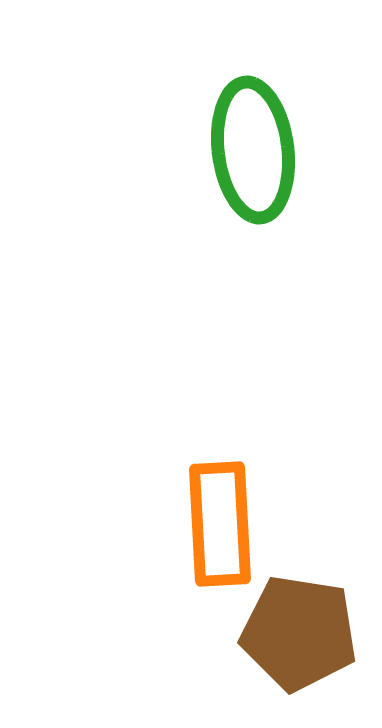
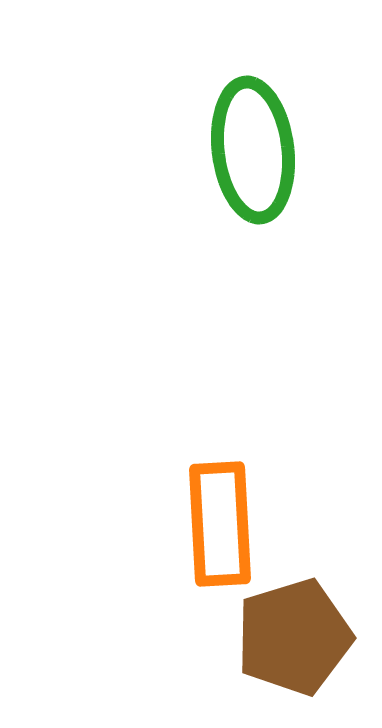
brown pentagon: moved 5 px left, 4 px down; rotated 26 degrees counterclockwise
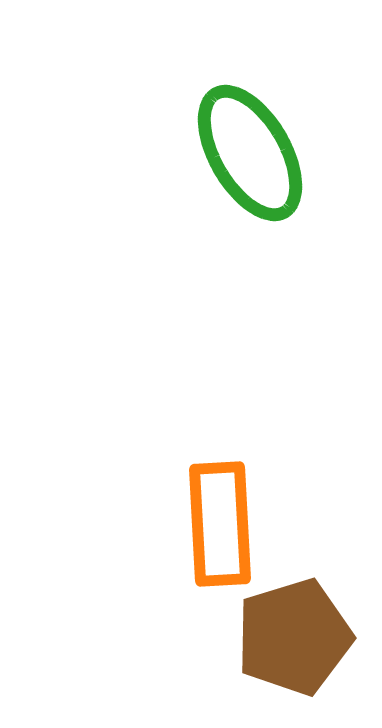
green ellipse: moved 3 px left, 3 px down; rotated 23 degrees counterclockwise
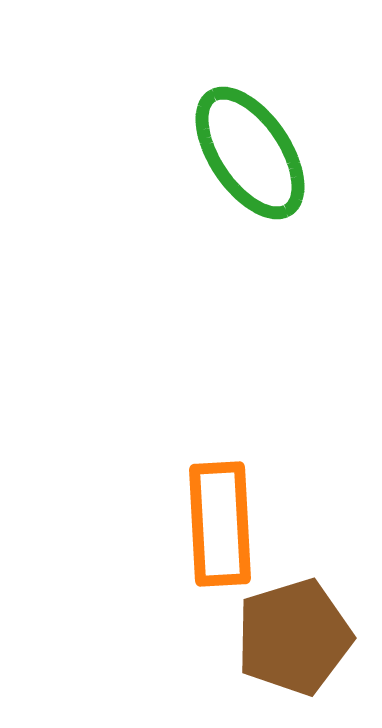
green ellipse: rotated 4 degrees counterclockwise
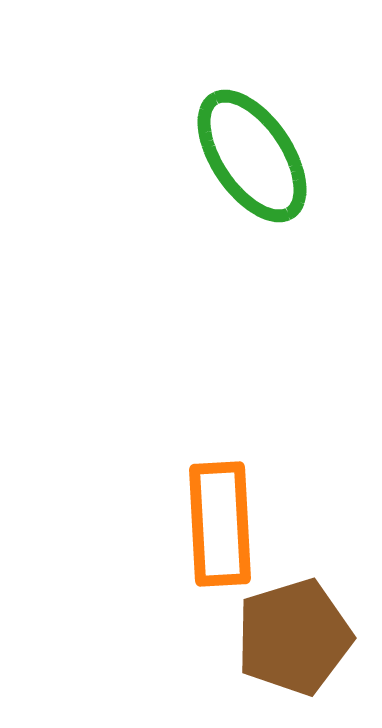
green ellipse: moved 2 px right, 3 px down
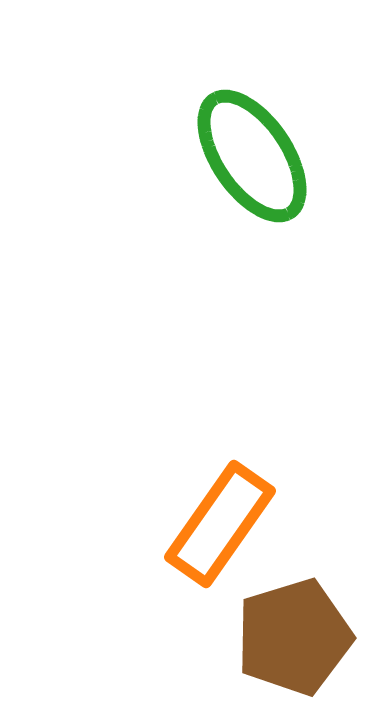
orange rectangle: rotated 38 degrees clockwise
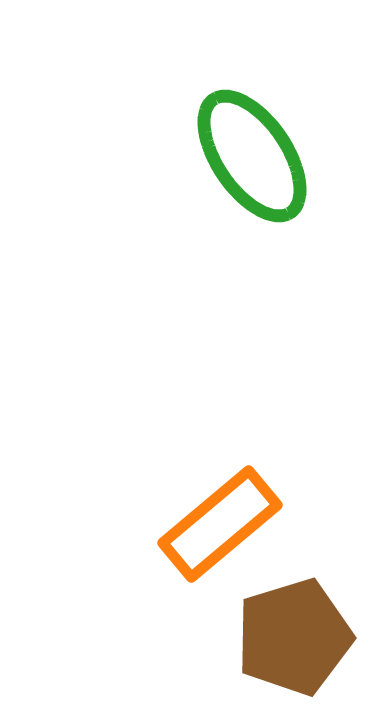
orange rectangle: rotated 15 degrees clockwise
